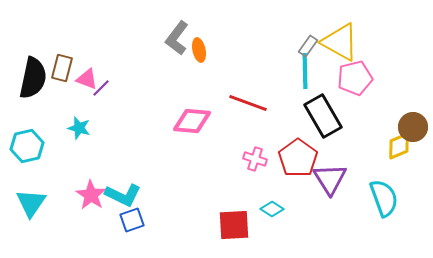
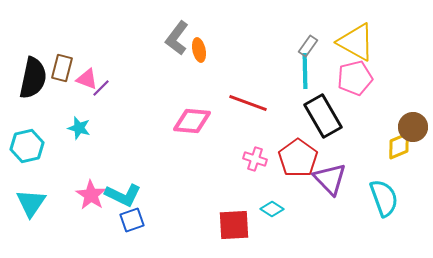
yellow triangle: moved 16 px right
purple triangle: rotated 12 degrees counterclockwise
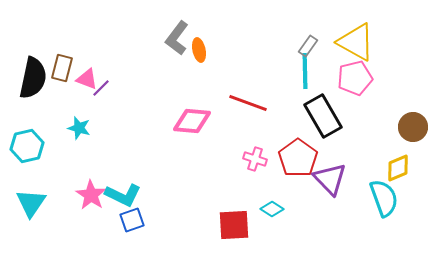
yellow diamond: moved 1 px left, 22 px down
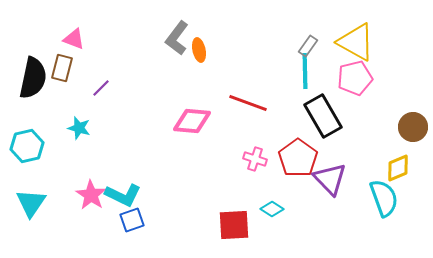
pink triangle: moved 13 px left, 40 px up
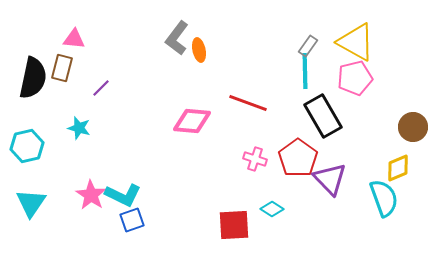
pink triangle: rotated 15 degrees counterclockwise
